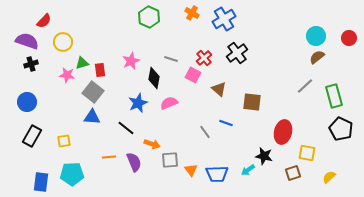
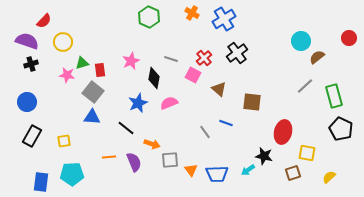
cyan circle at (316, 36): moved 15 px left, 5 px down
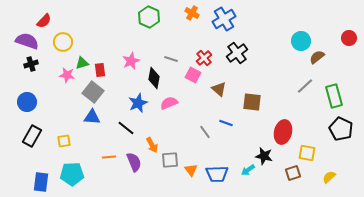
orange arrow at (152, 144): moved 1 px down; rotated 42 degrees clockwise
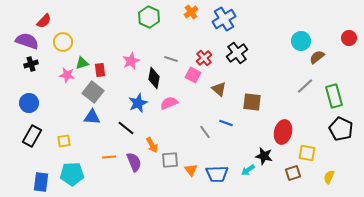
orange cross at (192, 13): moved 1 px left, 1 px up; rotated 24 degrees clockwise
blue circle at (27, 102): moved 2 px right, 1 px down
yellow semicircle at (329, 177): rotated 24 degrees counterclockwise
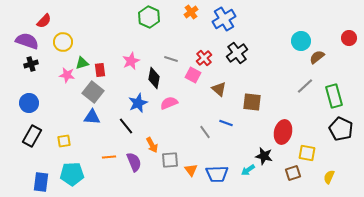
black line at (126, 128): moved 2 px up; rotated 12 degrees clockwise
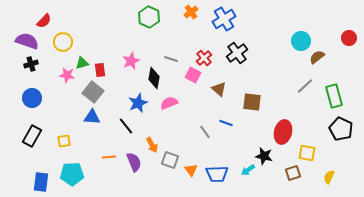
blue circle at (29, 103): moved 3 px right, 5 px up
gray square at (170, 160): rotated 24 degrees clockwise
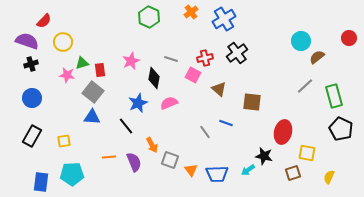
red cross at (204, 58): moved 1 px right; rotated 28 degrees clockwise
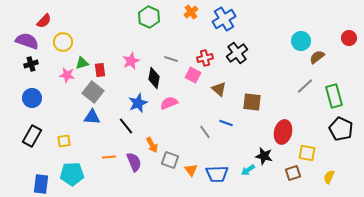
blue rectangle at (41, 182): moved 2 px down
